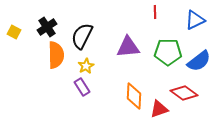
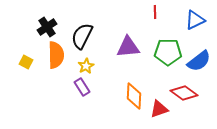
yellow square: moved 12 px right, 30 px down
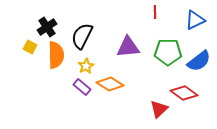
yellow square: moved 4 px right, 15 px up
purple rectangle: rotated 18 degrees counterclockwise
orange diamond: moved 24 px left, 12 px up; rotated 60 degrees counterclockwise
red triangle: rotated 24 degrees counterclockwise
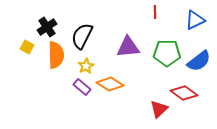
yellow square: moved 3 px left
green pentagon: moved 1 px left, 1 px down
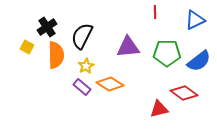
red triangle: rotated 30 degrees clockwise
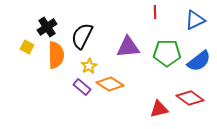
yellow star: moved 3 px right
red diamond: moved 6 px right, 5 px down
